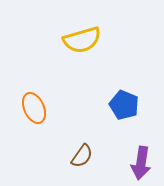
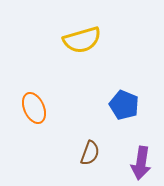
brown semicircle: moved 8 px right, 3 px up; rotated 15 degrees counterclockwise
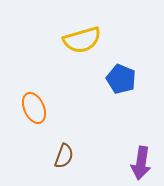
blue pentagon: moved 3 px left, 26 px up
brown semicircle: moved 26 px left, 3 px down
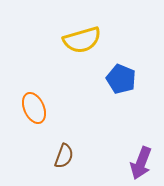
purple arrow: rotated 12 degrees clockwise
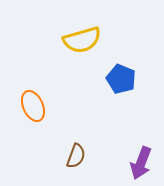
orange ellipse: moved 1 px left, 2 px up
brown semicircle: moved 12 px right
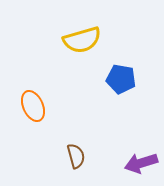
blue pentagon: rotated 12 degrees counterclockwise
brown semicircle: rotated 35 degrees counterclockwise
purple arrow: rotated 52 degrees clockwise
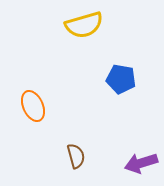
yellow semicircle: moved 2 px right, 15 px up
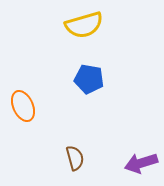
blue pentagon: moved 32 px left
orange ellipse: moved 10 px left
brown semicircle: moved 1 px left, 2 px down
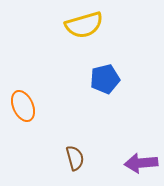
blue pentagon: moved 16 px right; rotated 24 degrees counterclockwise
purple arrow: rotated 12 degrees clockwise
